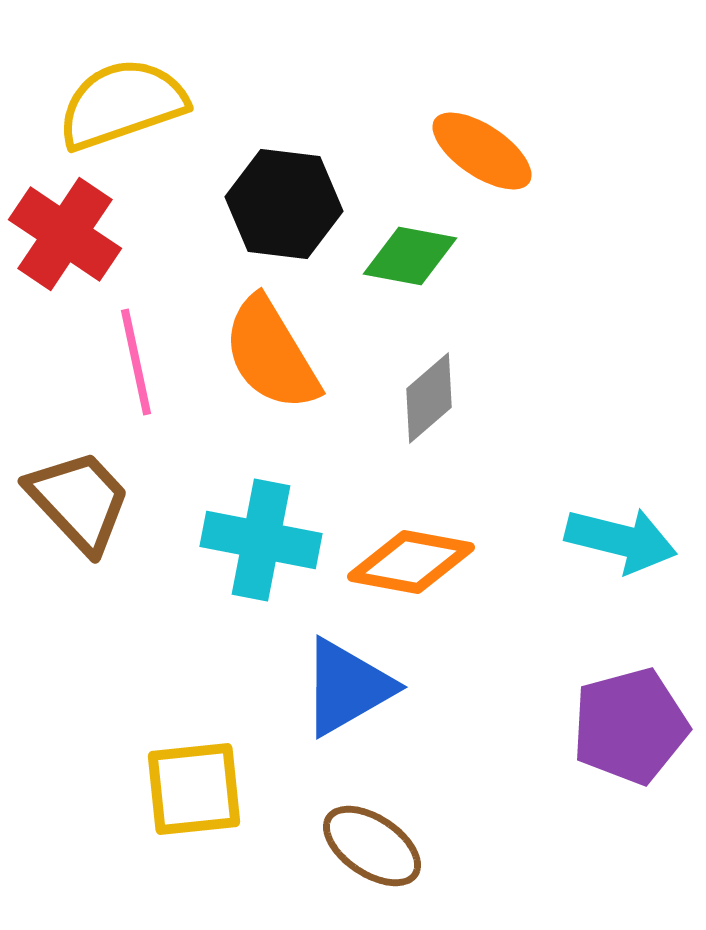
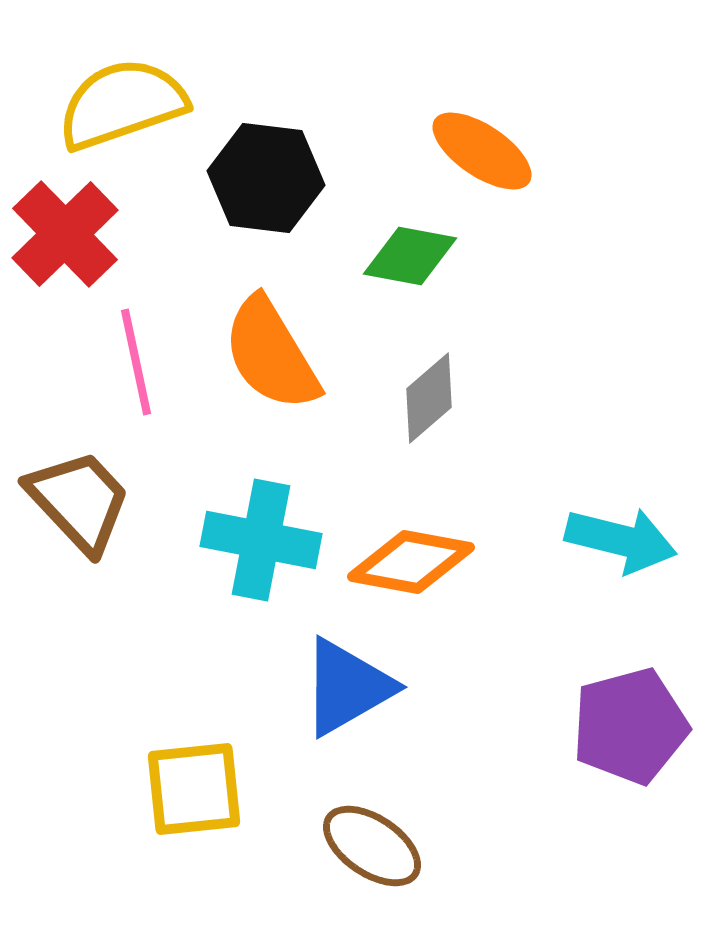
black hexagon: moved 18 px left, 26 px up
red cross: rotated 12 degrees clockwise
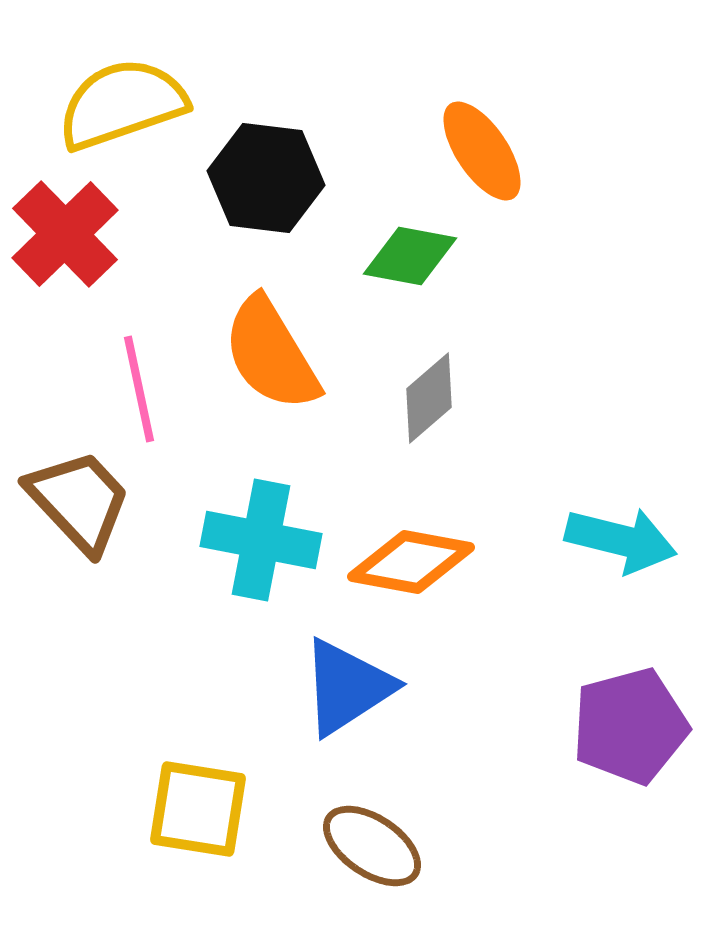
orange ellipse: rotated 22 degrees clockwise
pink line: moved 3 px right, 27 px down
blue triangle: rotated 3 degrees counterclockwise
yellow square: moved 4 px right, 20 px down; rotated 15 degrees clockwise
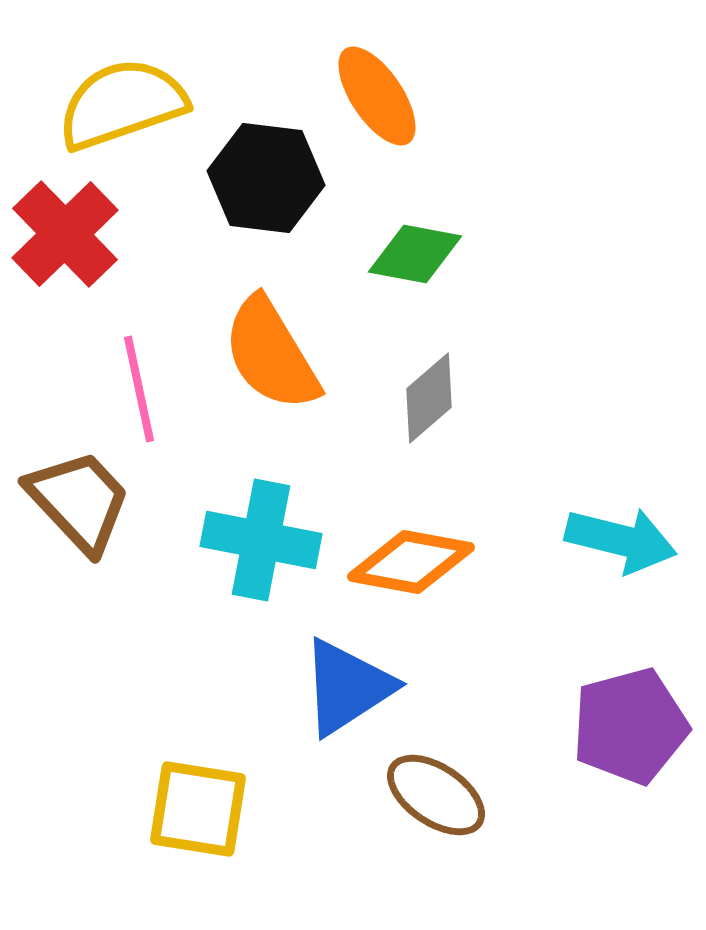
orange ellipse: moved 105 px left, 55 px up
green diamond: moved 5 px right, 2 px up
brown ellipse: moved 64 px right, 51 px up
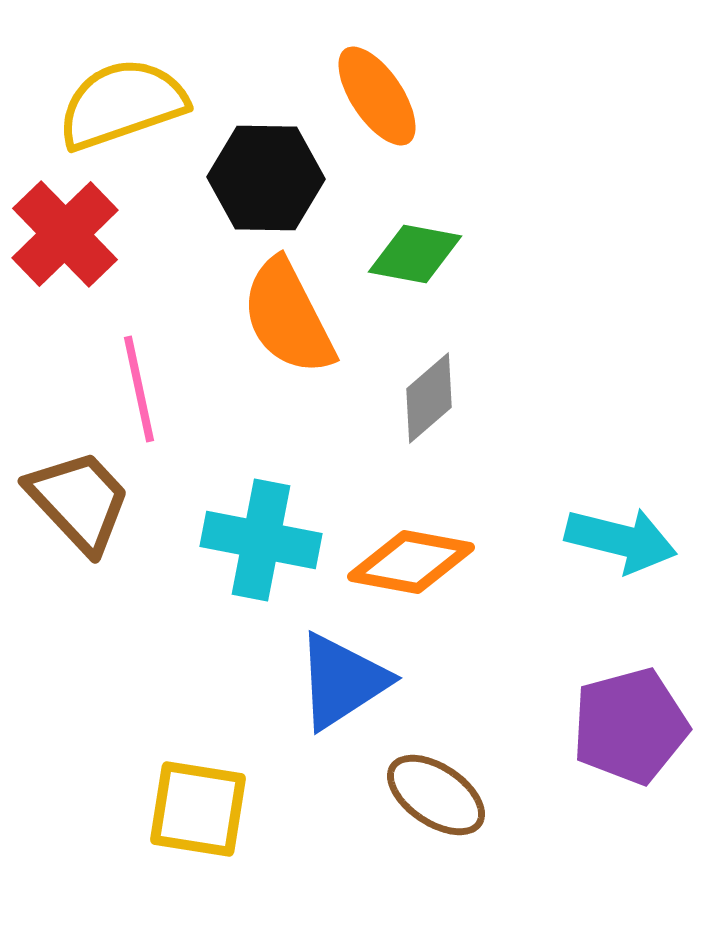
black hexagon: rotated 6 degrees counterclockwise
orange semicircle: moved 17 px right, 37 px up; rotated 4 degrees clockwise
blue triangle: moved 5 px left, 6 px up
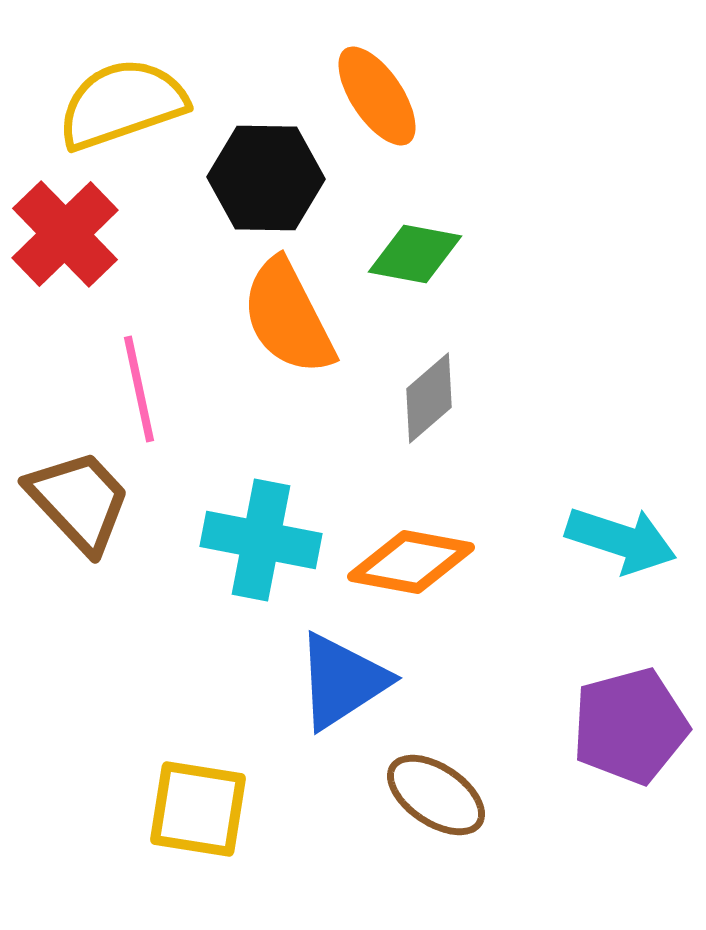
cyan arrow: rotated 4 degrees clockwise
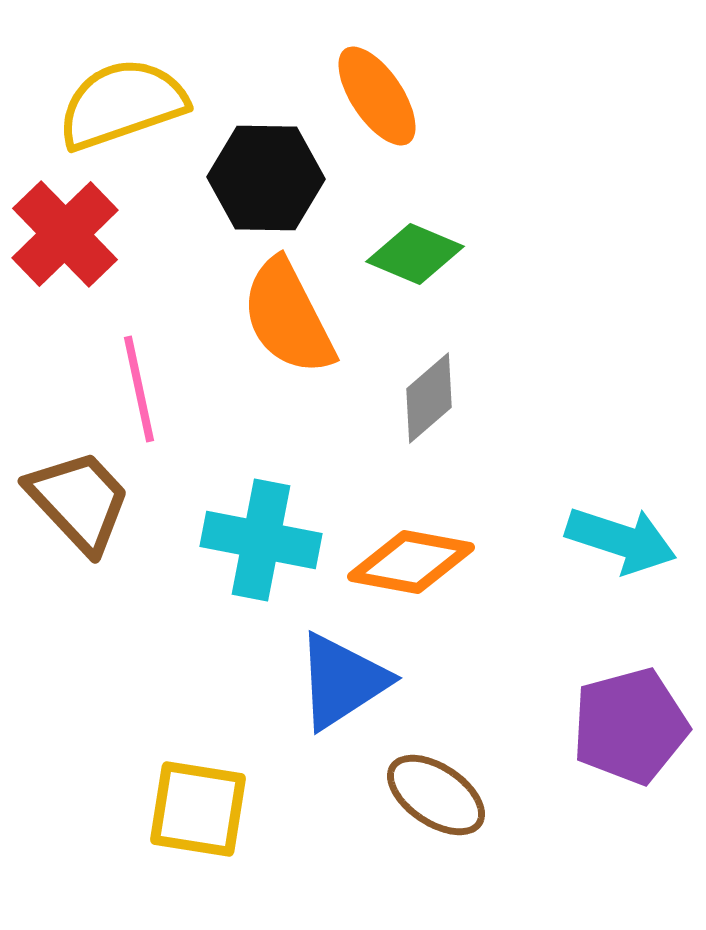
green diamond: rotated 12 degrees clockwise
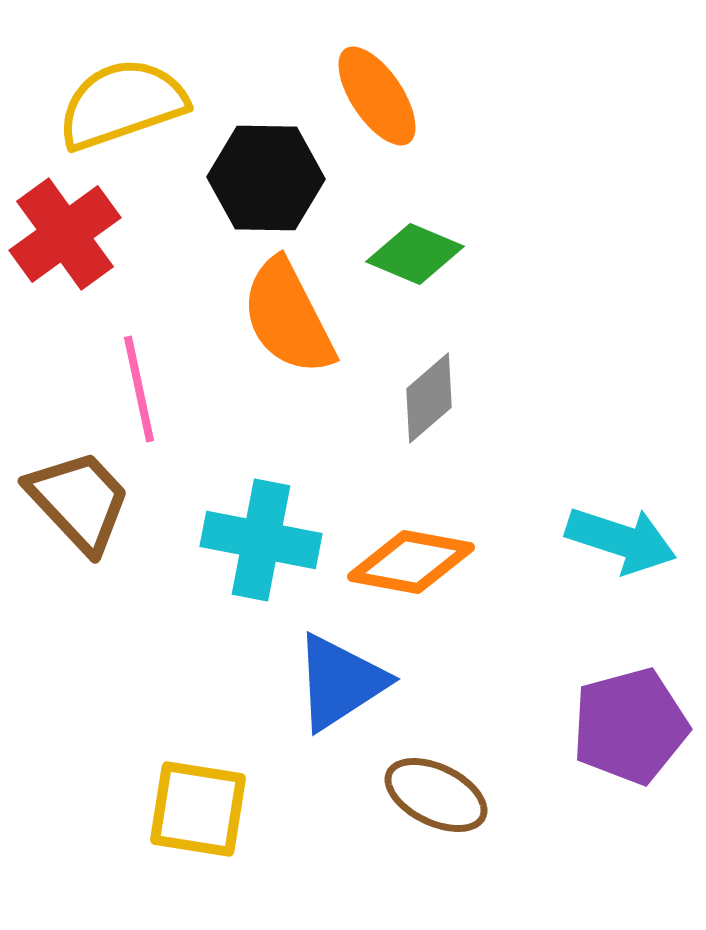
red cross: rotated 8 degrees clockwise
blue triangle: moved 2 px left, 1 px down
brown ellipse: rotated 8 degrees counterclockwise
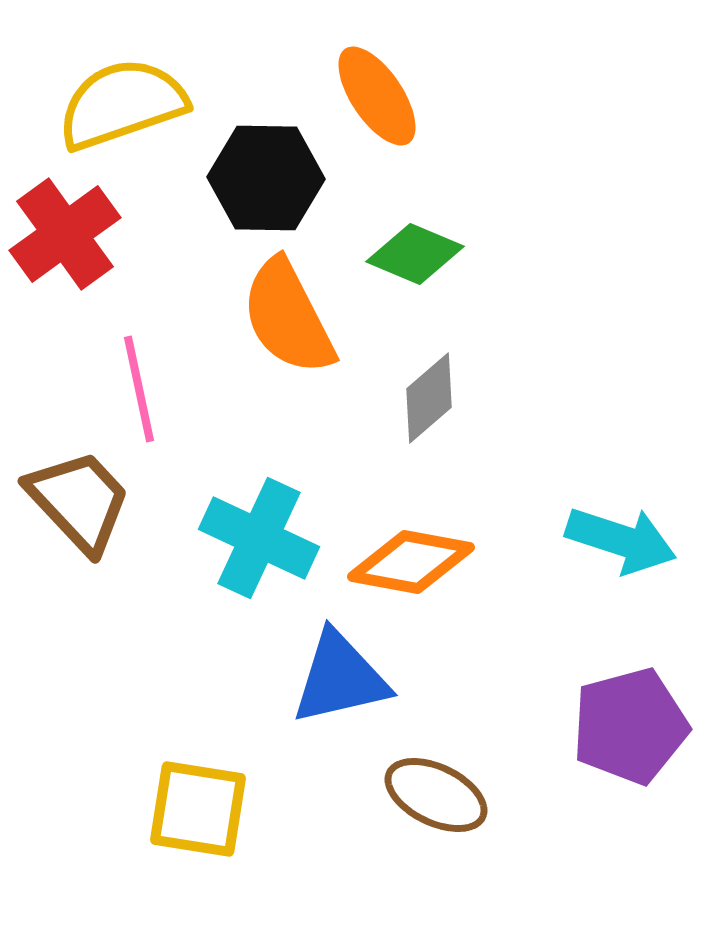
cyan cross: moved 2 px left, 2 px up; rotated 14 degrees clockwise
blue triangle: moved 4 px up; rotated 20 degrees clockwise
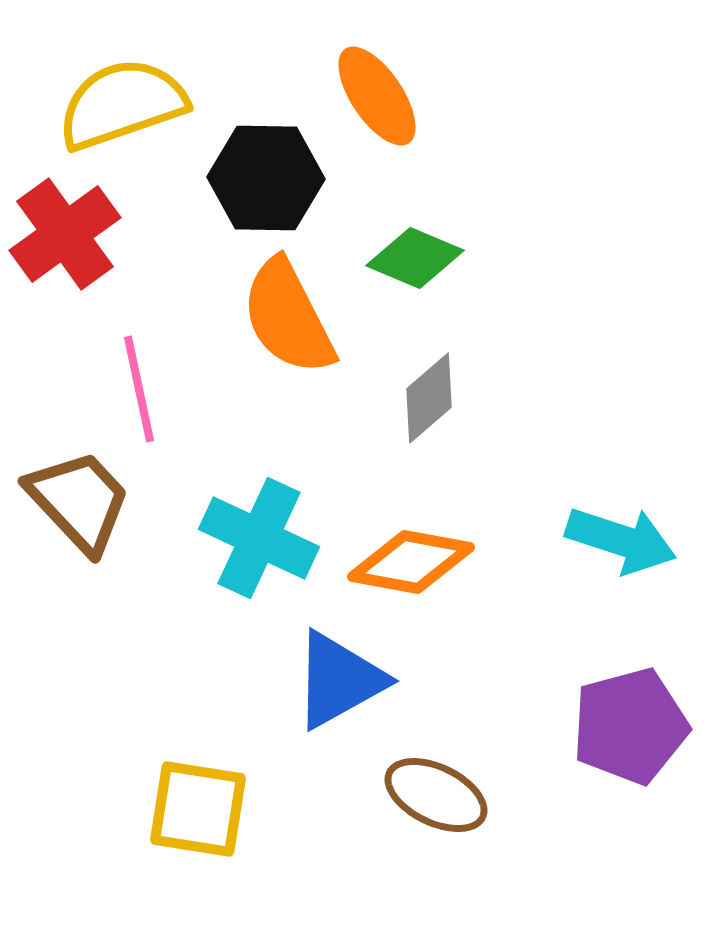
green diamond: moved 4 px down
blue triangle: moved 1 px left, 2 px down; rotated 16 degrees counterclockwise
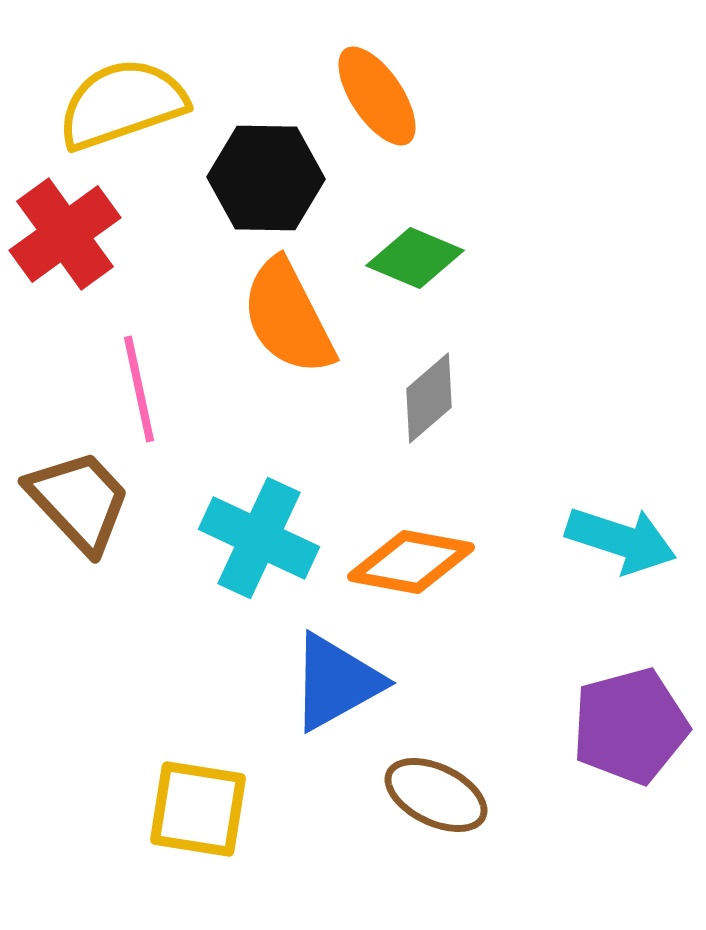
blue triangle: moved 3 px left, 2 px down
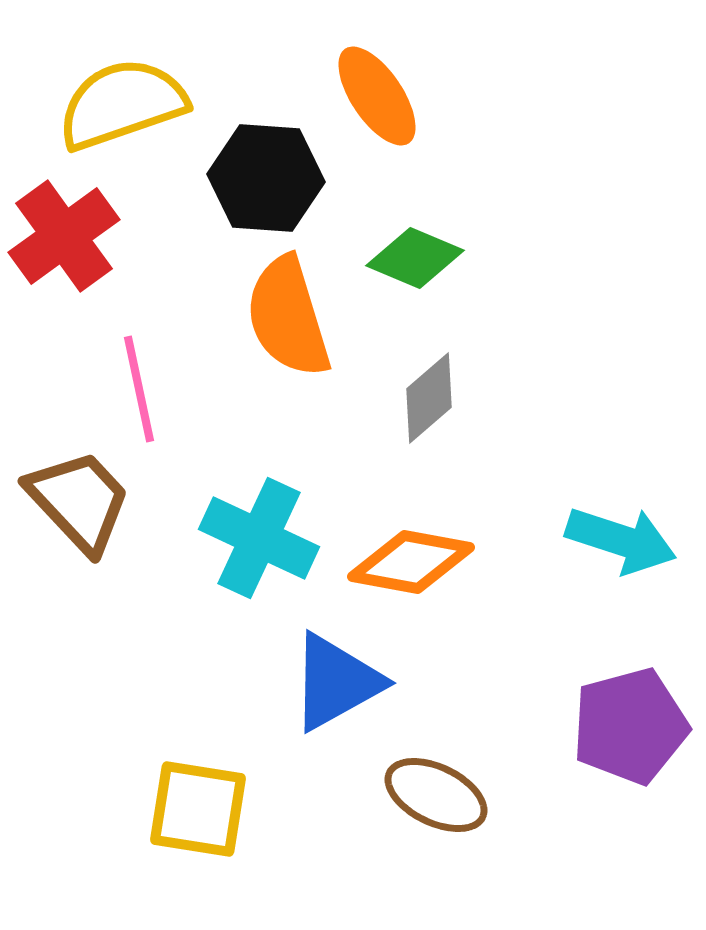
black hexagon: rotated 3 degrees clockwise
red cross: moved 1 px left, 2 px down
orange semicircle: rotated 10 degrees clockwise
